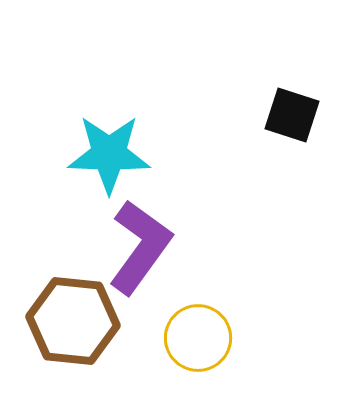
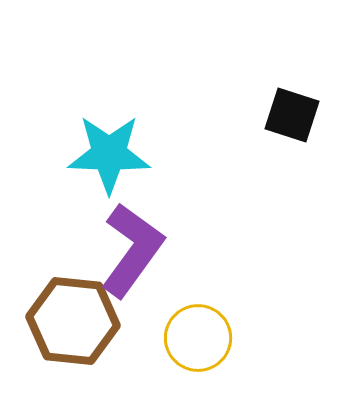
purple L-shape: moved 8 px left, 3 px down
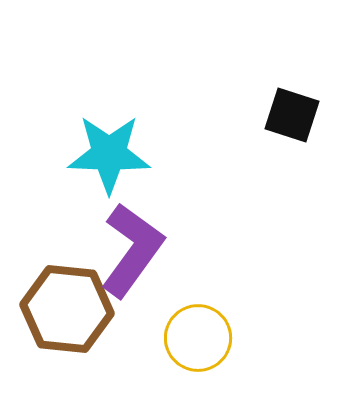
brown hexagon: moved 6 px left, 12 px up
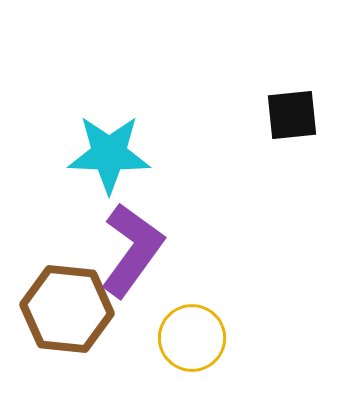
black square: rotated 24 degrees counterclockwise
yellow circle: moved 6 px left
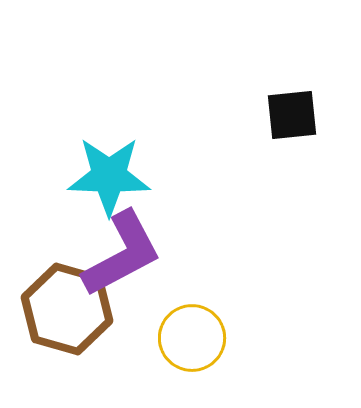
cyan star: moved 22 px down
purple L-shape: moved 10 px left, 4 px down; rotated 26 degrees clockwise
brown hexagon: rotated 10 degrees clockwise
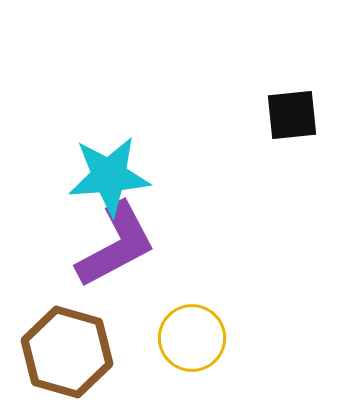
cyan star: rotated 6 degrees counterclockwise
purple L-shape: moved 6 px left, 9 px up
brown hexagon: moved 43 px down
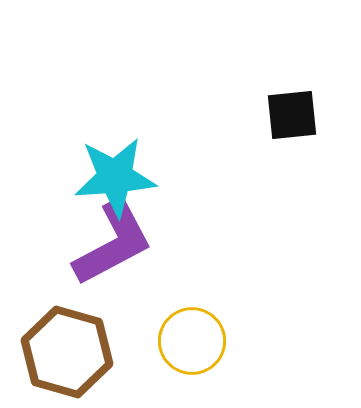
cyan star: moved 6 px right, 1 px down
purple L-shape: moved 3 px left, 2 px up
yellow circle: moved 3 px down
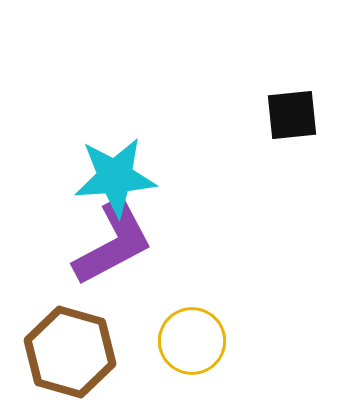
brown hexagon: moved 3 px right
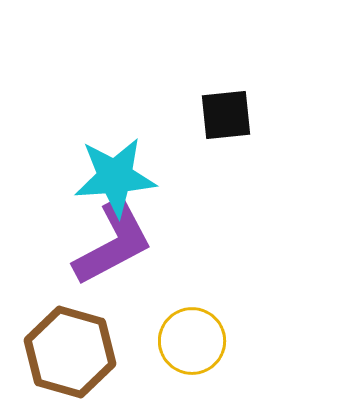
black square: moved 66 px left
